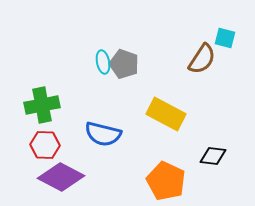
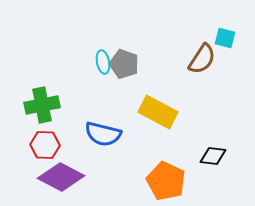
yellow rectangle: moved 8 px left, 2 px up
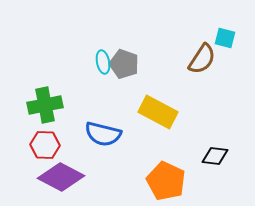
green cross: moved 3 px right
black diamond: moved 2 px right
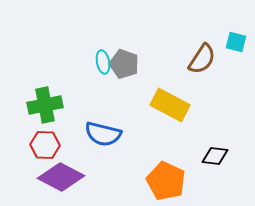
cyan square: moved 11 px right, 4 px down
yellow rectangle: moved 12 px right, 7 px up
